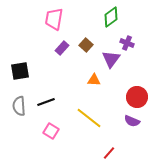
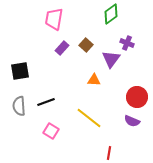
green diamond: moved 3 px up
red line: rotated 32 degrees counterclockwise
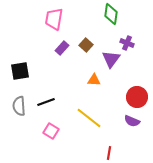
green diamond: rotated 45 degrees counterclockwise
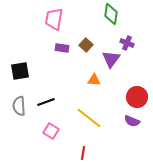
purple rectangle: rotated 56 degrees clockwise
red line: moved 26 px left
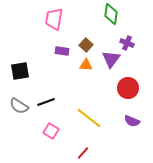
purple rectangle: moved 3 px down
orange triangle: moved 8 px left, 15 px up
red circle: moved 9 px left, 9 px up
gray semicircle: rotated 54 degrees counterclockwise
red line: rotated 32 degrees clockwise
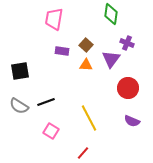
yellow line: rotated 24 degrees clockwise
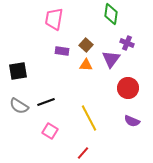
black square: moved 2 px left
pink square: moved 1 px left
